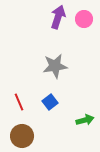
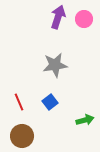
gray star: moved 1 px up
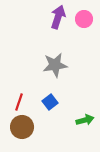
red line: rotated 42 degrees clockwise
brown circle: moved 9 px up
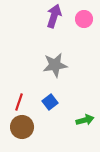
purple arrow: moved 4 px left, 1 px up
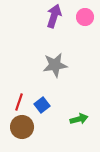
pink circle: moved 1 px right, 2 px up
blue square: moved 8 px left, 3 px down
green arrow: moved 6 px left, 1 px up
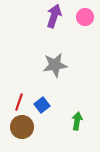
green arrow: moved 2 px left, 2 px down; rotated 66 degrees counterclockwise
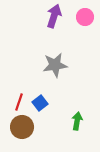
blue square: moved 2 px left, 2 px up
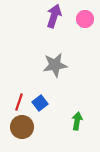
pink circle: moved 2 px down
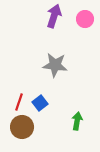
gray star: rotated 15 degrees clockwise
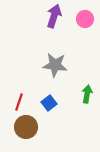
blue square: moved 9 px right
green arrow: moved 10 px right, 27 px up
brown circle: moved 4 px right
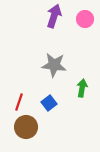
gray star: moved 1 px left
green arrow: moved 5 px left, 6 px up
